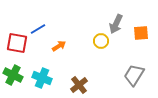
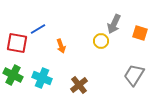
gray arrow: moved 2 px left
orange square: moved 1 px left; rotated 21 degrees clockwise
orange arrow: moved 2 px right; rotated 104 degrees clockwise
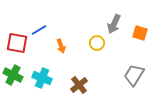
blue line: moved 1 px right, 1 px down
yellow circle: moved 4 px left, 2 px down
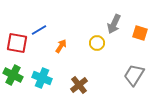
orange arrow: rotated 128 degrees counterclockwise
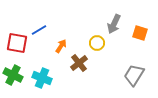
brown cross: moved 22 px up
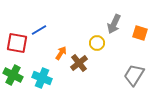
orange arrow: moved 7 px down
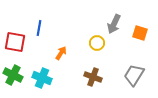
blue line: moved 2 px up; rotated 49 degrees counterclockwise
red square: moved 2 px left, 1 px up
brown cross: moved 14 px right, 14 px down; rotated 30 degrees counterclockwise
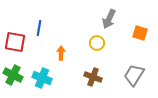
gray arrow: moved 5 px left, 5 px up
orange arrow: rotated 32 degrees counterclockwise
